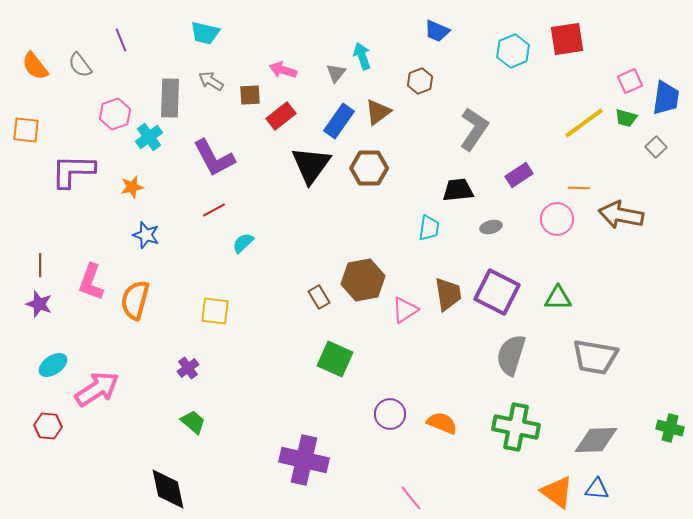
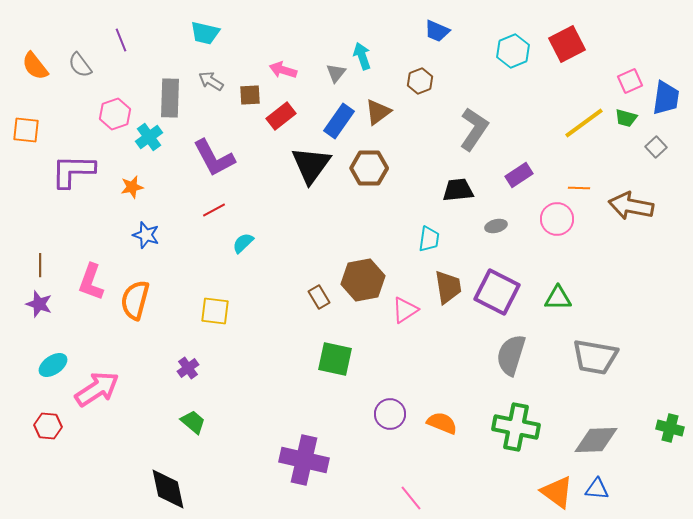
red square at (567, 39): moved 5 px down; rotated 18 degrees counterclockwise
brown arrow at (621, 215): moved 10 px right, 9 px up
gray ellipse at (491, 227): moved 5 px right, 1 px up
cyan trapezoid at (429, 228): moved 11 px down
brown trapezoid at (448, 294): moved 7 px up
green square at (335, 359): rotated 12 degrees counterclockwise
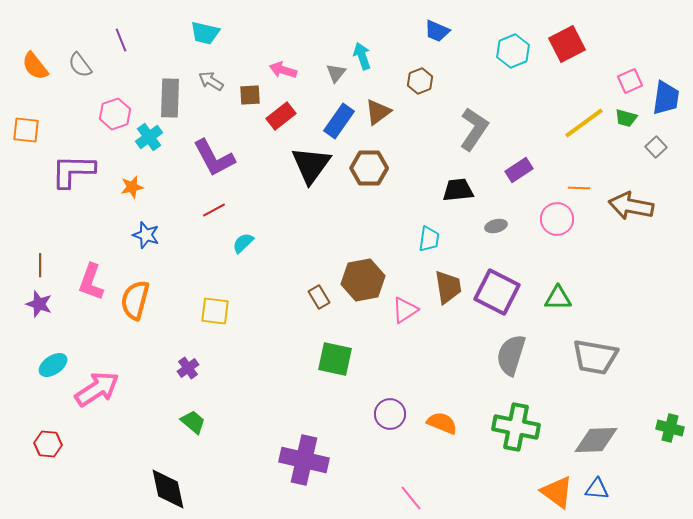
purple rectangle at (519, 175): moved 5 px up
red hexagon at (48, 426): moved 18 px down
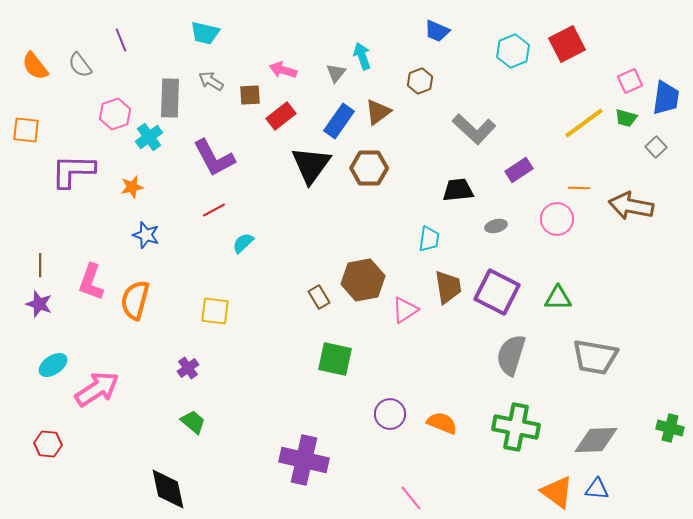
gray L-shape at (474, 129): rotated 99 degrees clockwise
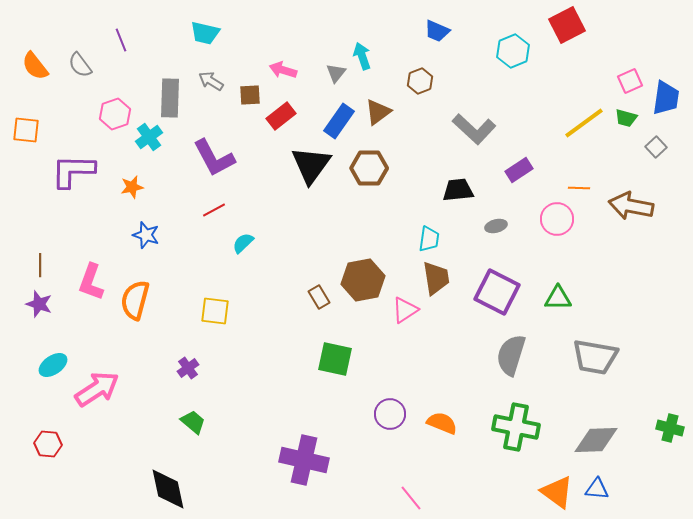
red square at (567, 44): moved 19 px up
brown trapezoid at (448, 287): moved 12 px left, 9 px up
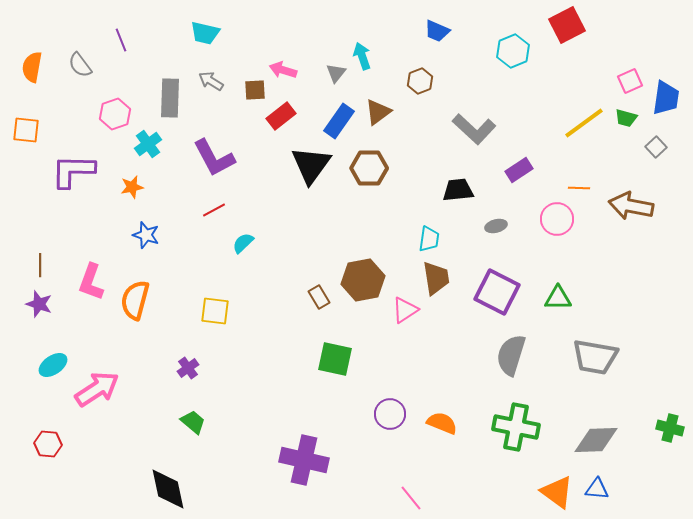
orange semicircle at (35, 66): moved 3 px left, 1 px down; rotated 48 degrees clockwise
brown square at (250, 95): moved 5 px right, 5 px up
cyan cross at (149, 137): moved 1 px left, 7 px down
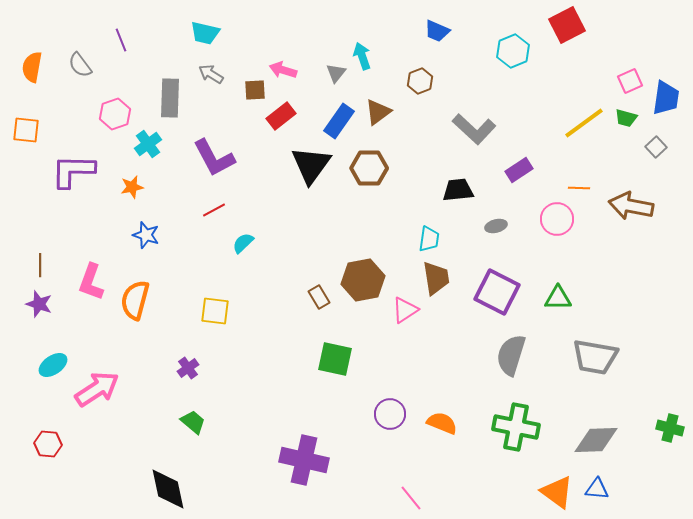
gray arrow at (211, 81): moved 7 px up
